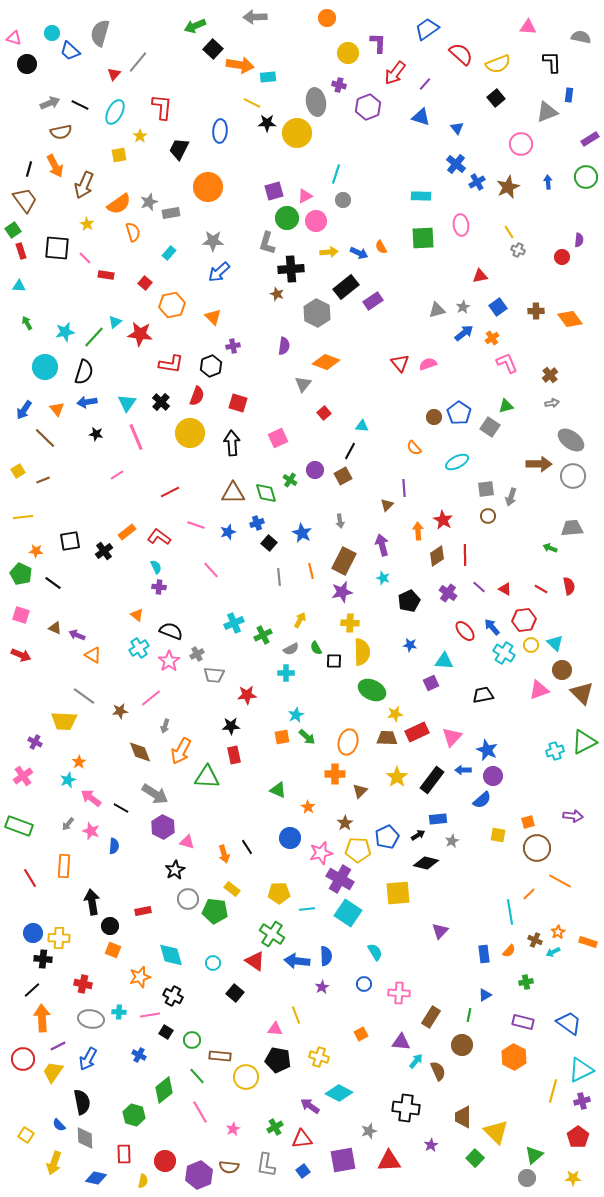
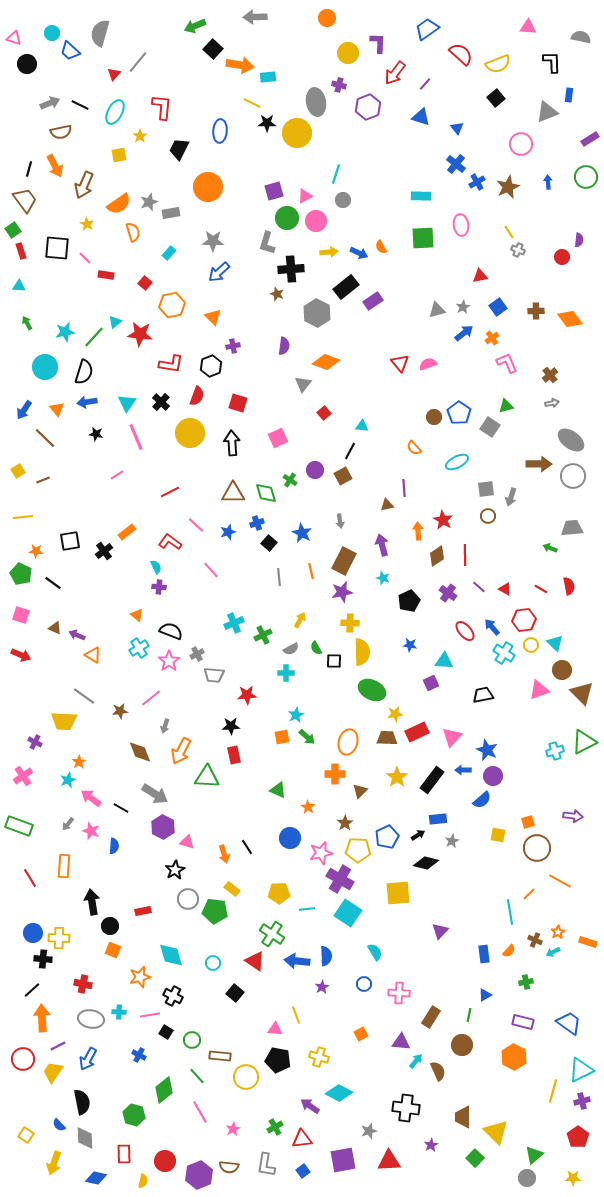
brown triangle at (387, 505): rotated 32 degrees clockwise
pink line at (196, 525): rotated 24 degrees clockwise
red L-shape at (159, 537): moved 11 px right, 5 px down
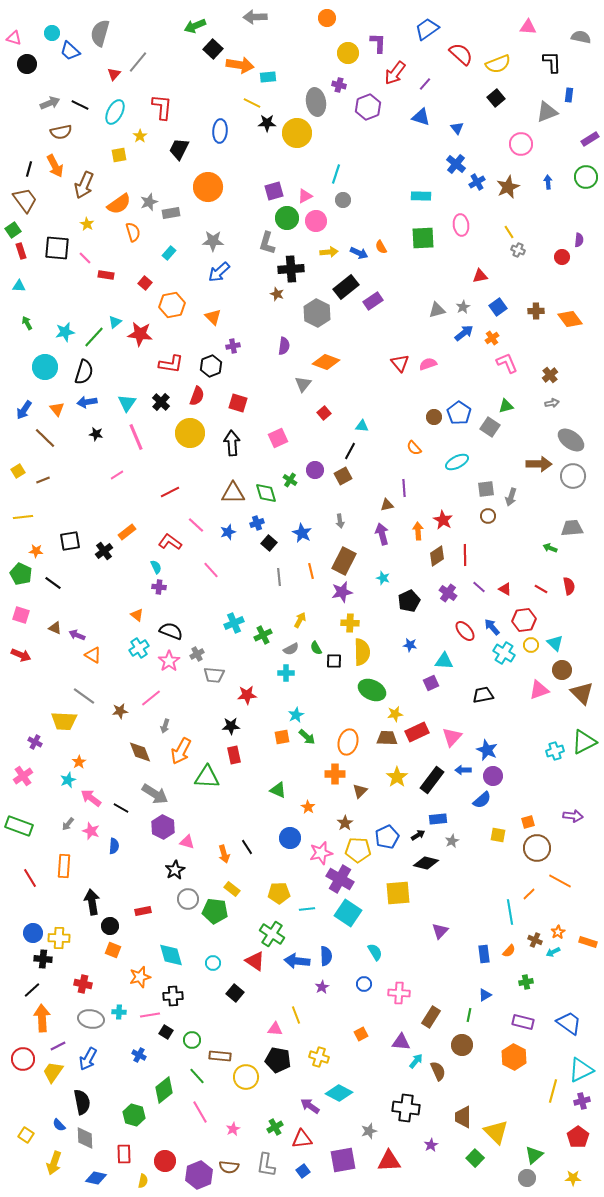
purple arrow at (382, 545): moved 11 px up
black cross at (173, 996): rotated 30 degrees counterclockwise
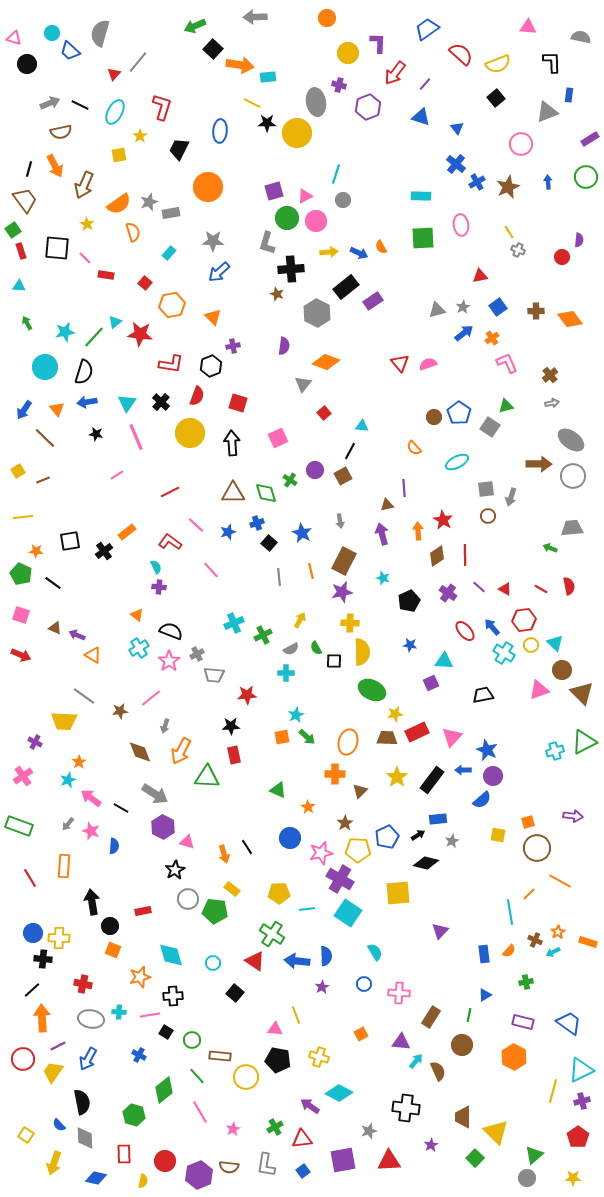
red L-shape at (162, 107): rotated 12 degrees clockwise
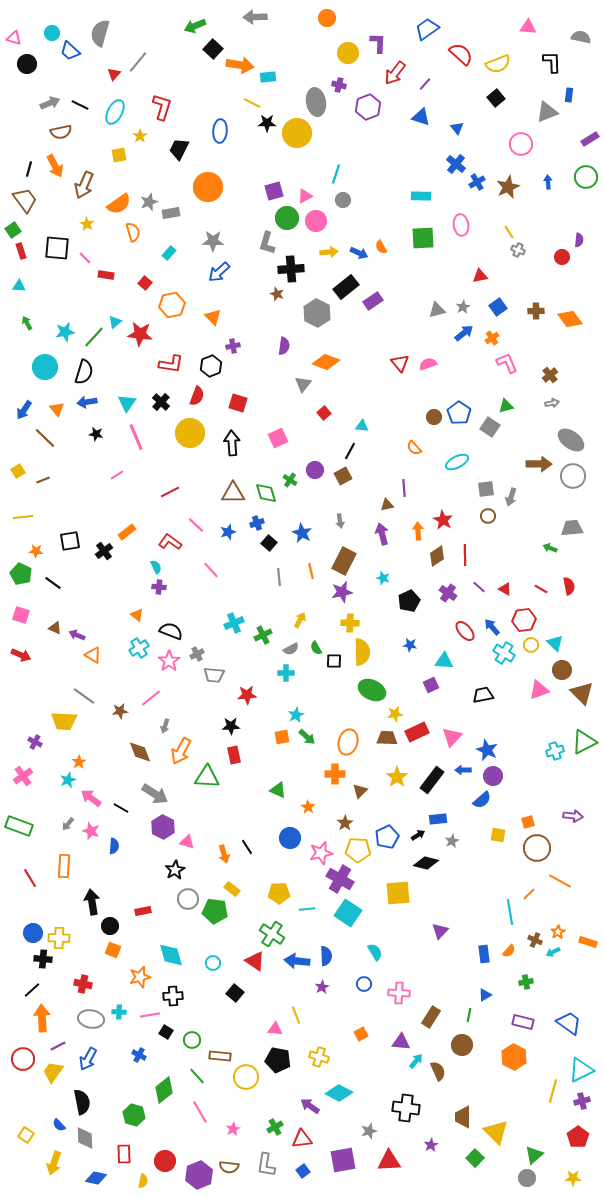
purple square at (431, 683): moved 2 px down
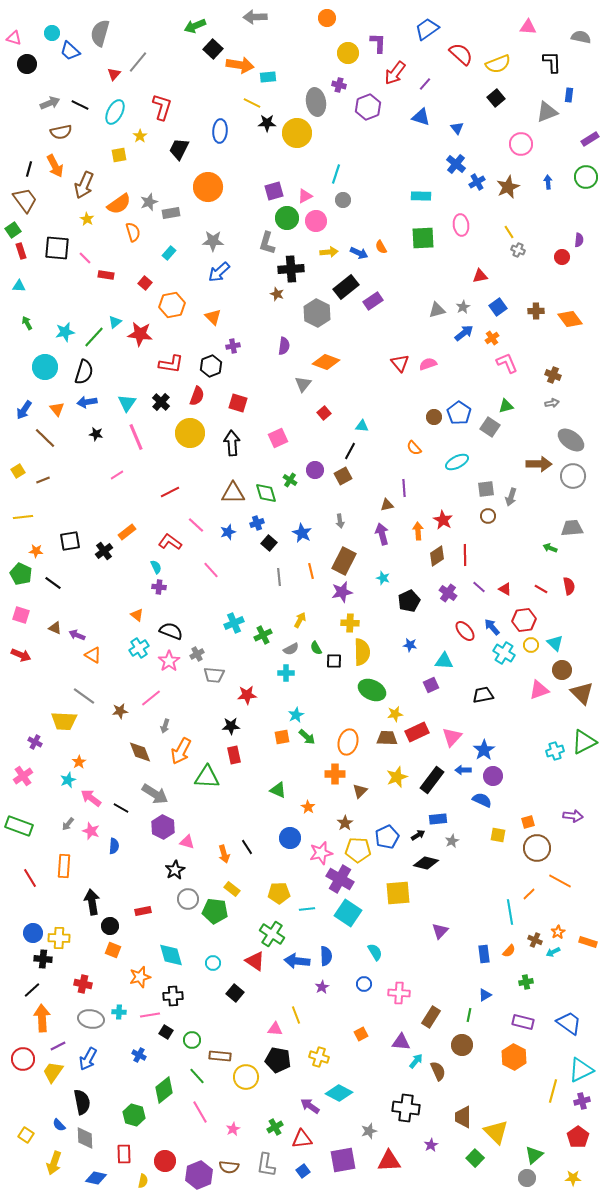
yellow star at (87, 224): moved 5 px up
brown cross at (550, 375): moved 3 px right; rotated 28 degrees counterclockwise
blue star at (487, 750): moved 3 px left; rotated 15 degrees clockwise
yellow star at (397, 777): rotated 15 degrees clockwise
blue semicircle at (482, 800): rotated 114 degrees counterclockwise
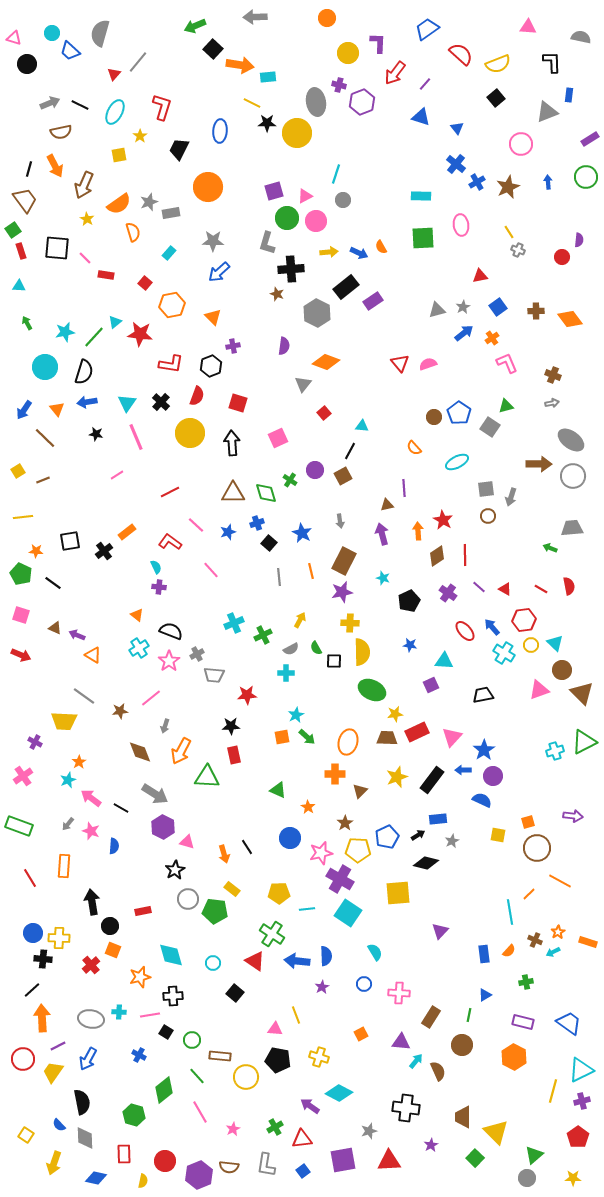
purple hexagon at (368, 107): moved 6 px left, 5 px up
red cross at (83, 984): moved 8 px right, 19 px up; rotated 36 degrees clockwise
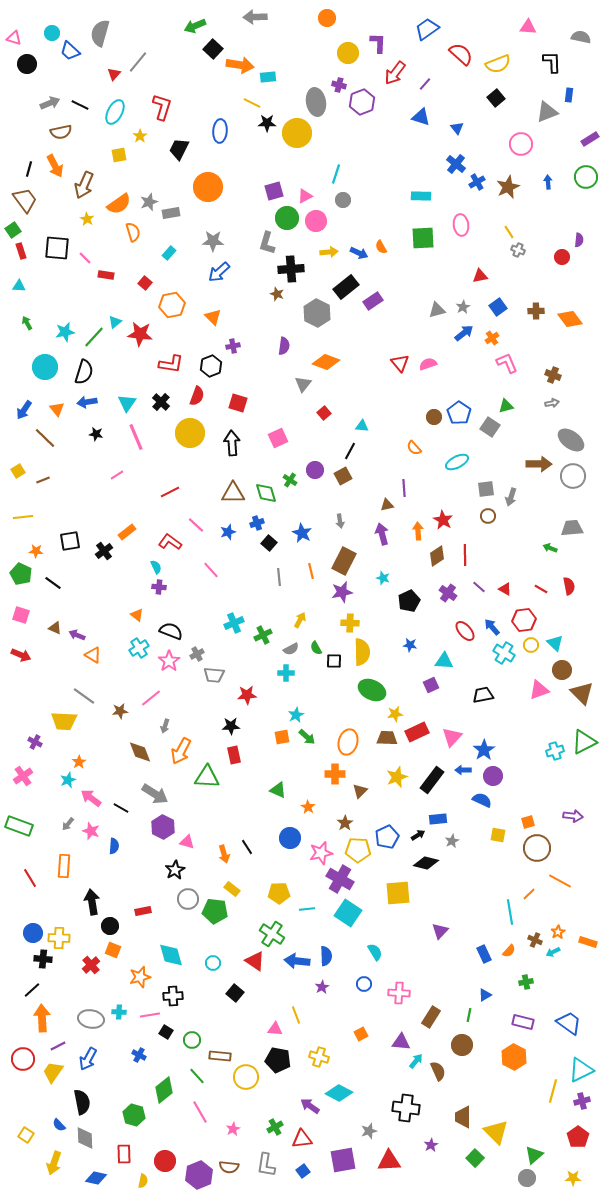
blue rectangle at (484, 954): rotated 18 degrees counterclockwise
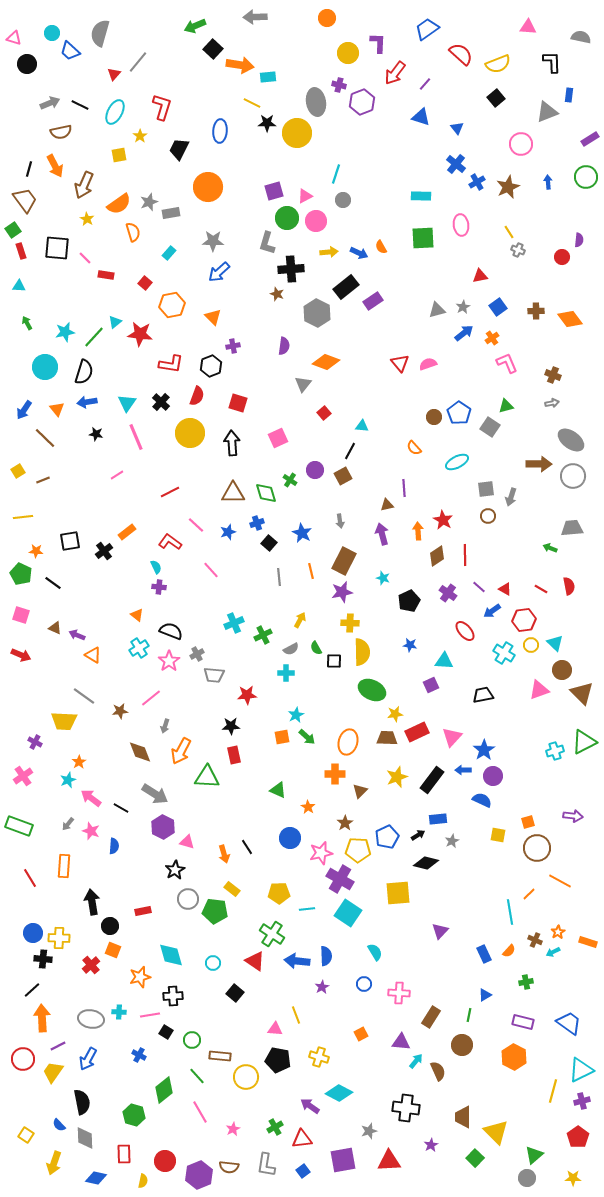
blue arrow at (492, 627): moved 16 px up; rotated 84 degrees counterclockwise
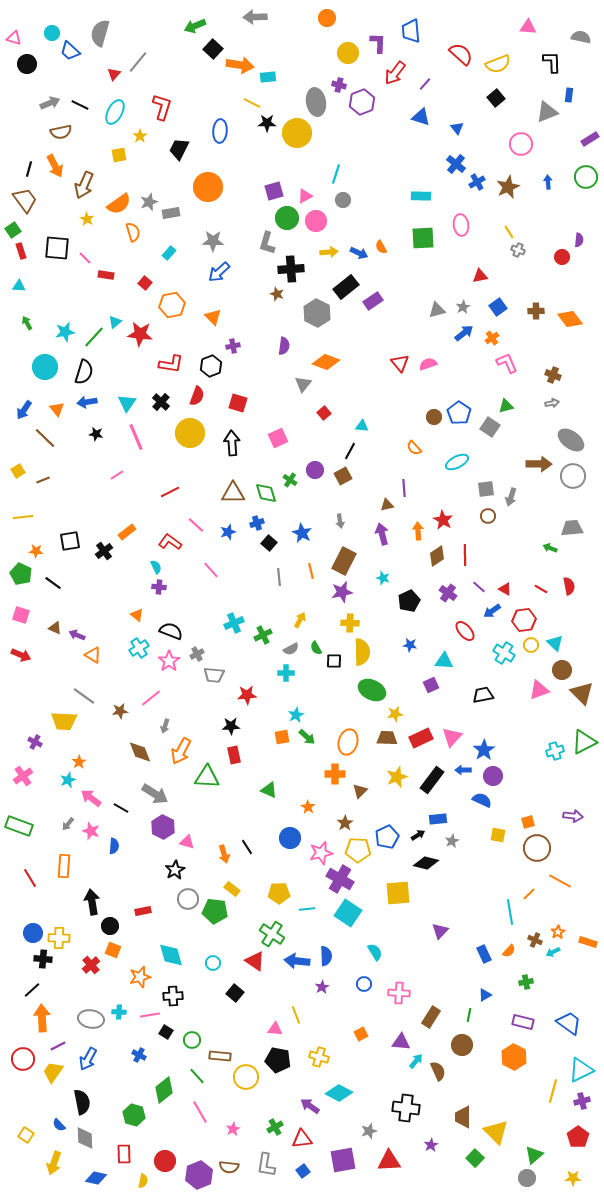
blue trapezoid at (427, 29): moved 16 px left, 2 px down; rotated 60 degrees counterclockwise
red rectangle at (417, 732): moved 4 px right, 6 px down
green triangle at (278, 790): moved 9 px left
